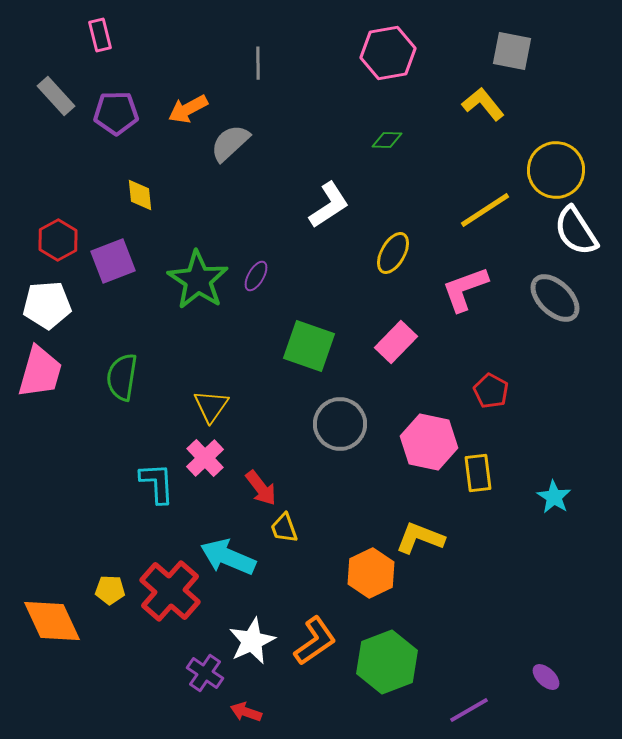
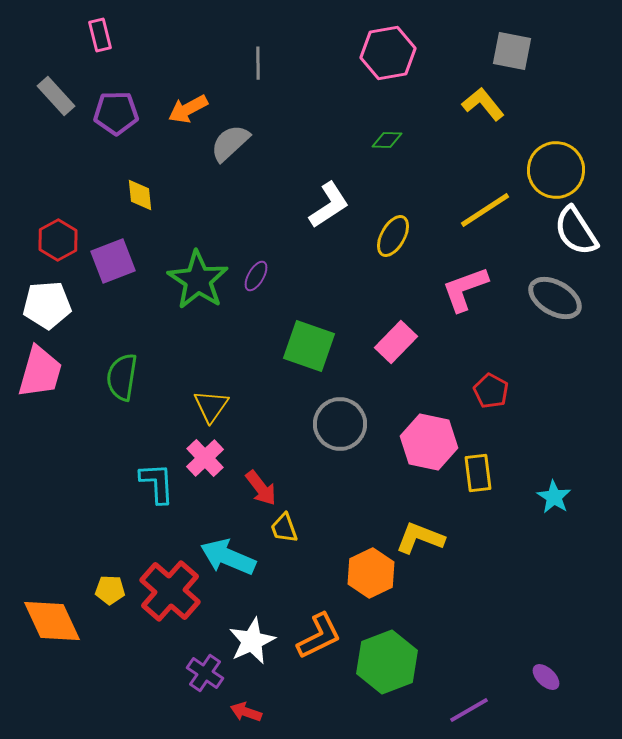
yellow ellipse at (393, 253): moved 17 px up
gray ellipse at (555, 298): rotated 14 degrees counterclockwise
orange L-shape at (315, 641): moved 4 px right, 5 px up; rotated 9 degrees clockwise
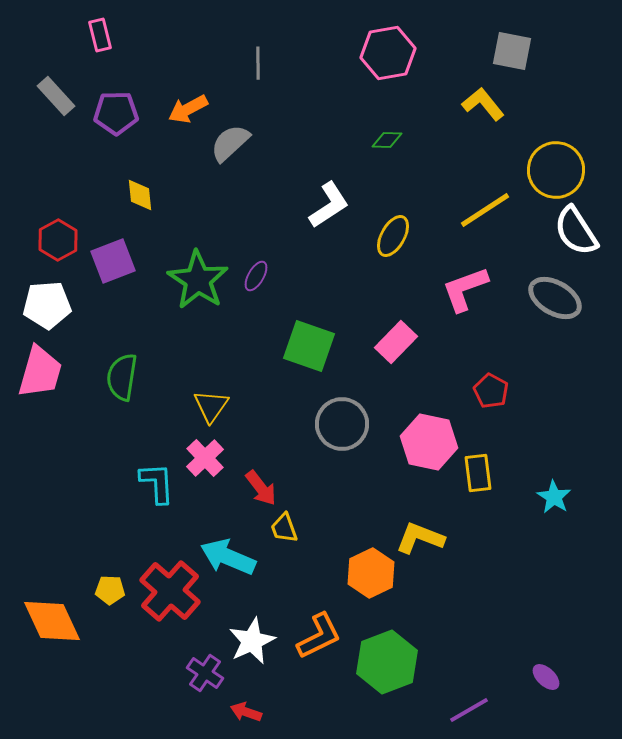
gray circle at (340, 424): moved 2 px right
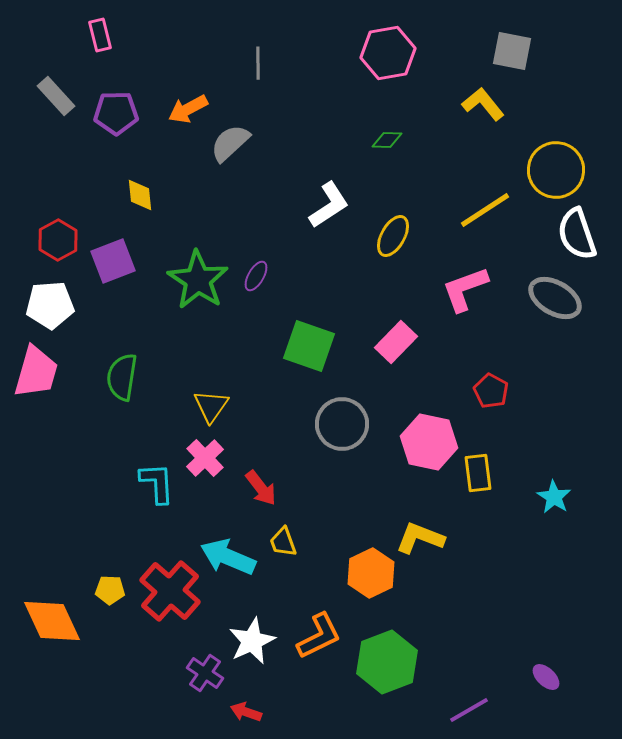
white semicircle at (576, 231): moved 1 px right, 3 px down; rotated 14 degrees clockwise
white pentagon at (47, 305): moved 3 px right
pink trapezoid at (40, 372): moved 4 px left
yellow trapezoid at (284, 528): moved 1 px left, 14 px down
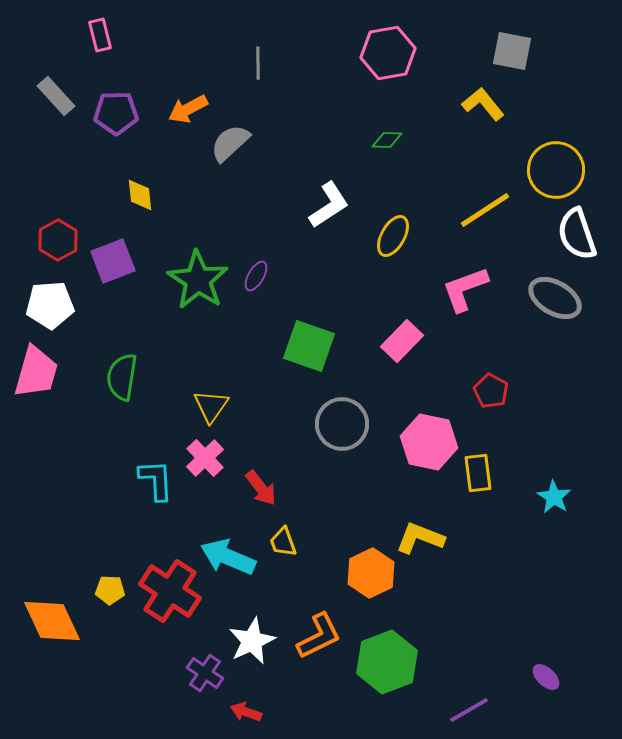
pink rectangle at (396, 342): moved 6 px right, 1 px up
cyan L-shape at (157, 483): moved 1 px left, 3 px up
red cross at (170, 591): rotated 8 degrees counterclockwise
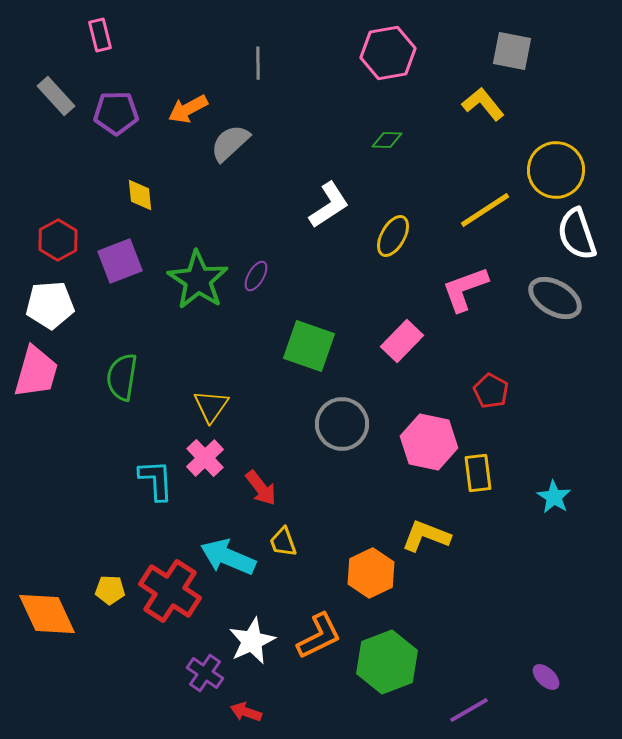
purple square at (113, 261): moved 7 px right
yellow L-shape at (420, 538): moved 6 px right, 2 px up
orange diamond at (52, 621): moved 5 px left, 7 px up
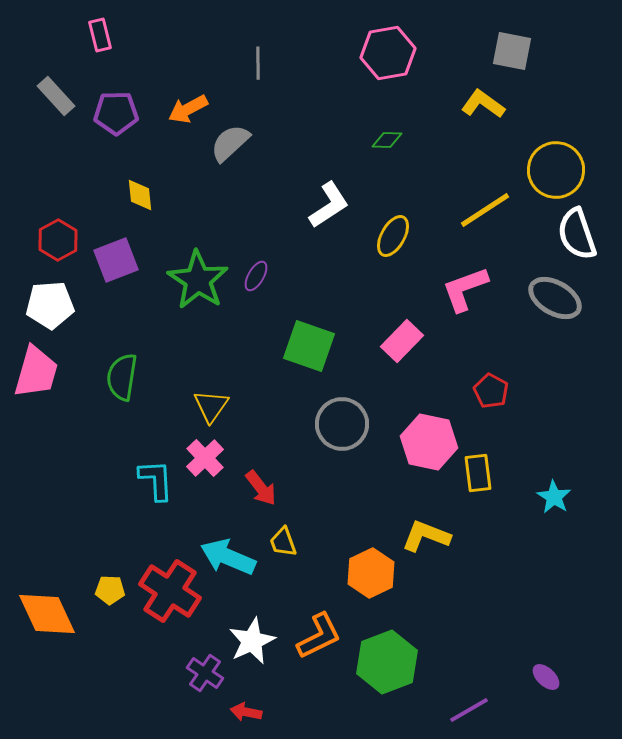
yellow L-shape at (483, 104): rotated 15 degrees counterclockwise
purple square at (120, 261): moved 4 px left, 1 px up
red arrow at (246, 712): rotated 8 degrees counterclockwise
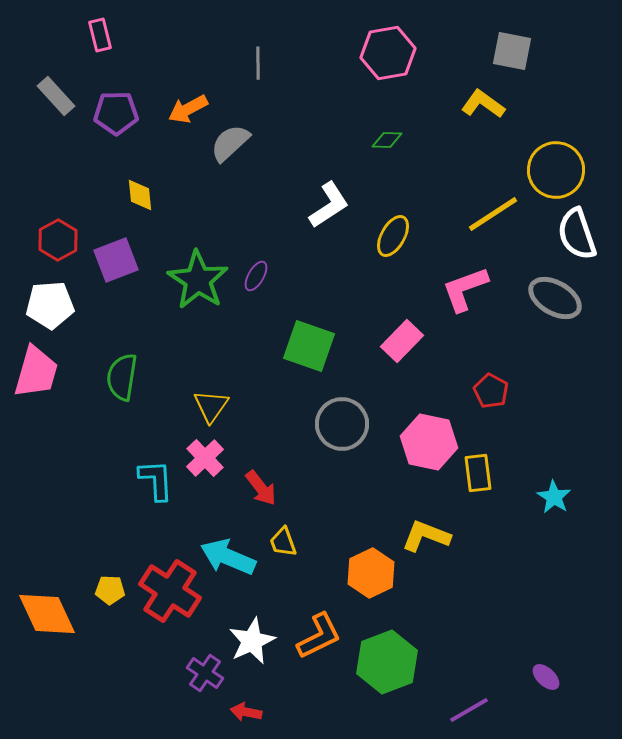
yellow line at (485, 210): moved 8 px right, 4 px down
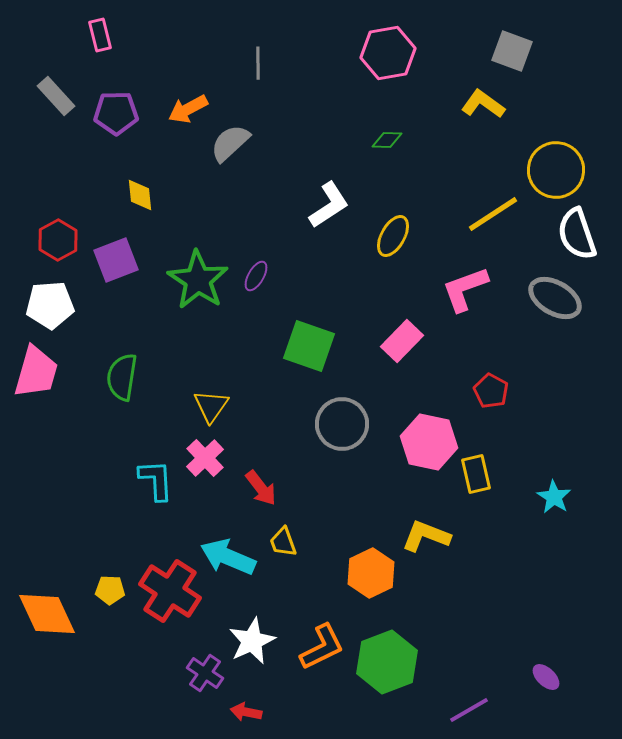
gray square at (512, 51): rotated 9 degrees clockwise
yellow rectangle at (478, 473): moved 2 px left, 1 px down; rotated 6 degrees counterclockwise
orange L-shape at (319, 636): moved 3 px right, 11 px down
